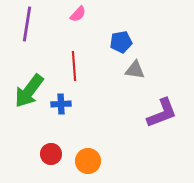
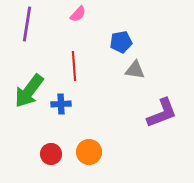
orange circle: moved 1 px right, 9 px up
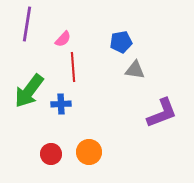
pink semicircle: moved 15 px left, 25 px down
red line: moved 1 px left, 1 px down
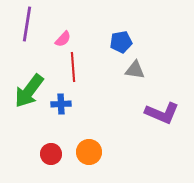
purple L-shape: rotated 44 degrees clockwise
